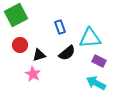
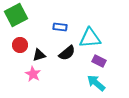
blue rectangle: rotated 64 degrees counterclockwise
cyan arrow: rotated 12 degrees clockwise
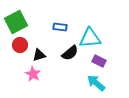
green square: moved 7 px down
black semicircle: moved 3 px right
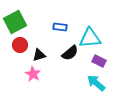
green square: moved 1 px left
